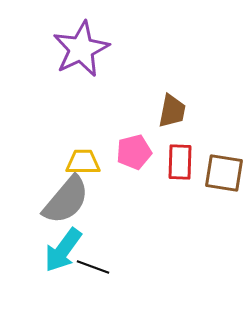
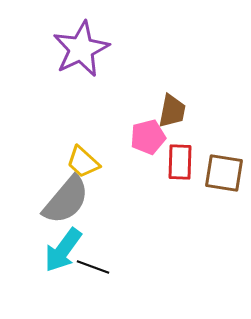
pink pentagon: moved 14 px right, 15 px up
yellow trapezoid: rotated 138 degrees counterclockwise
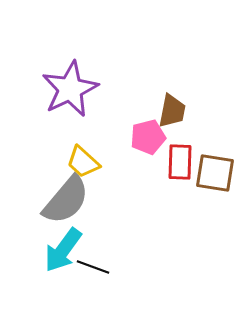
purple star: moved 11 px left, 40 px down
brown square: moved 9 px left
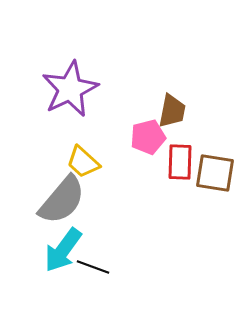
gray semicircle: moved 4 px left
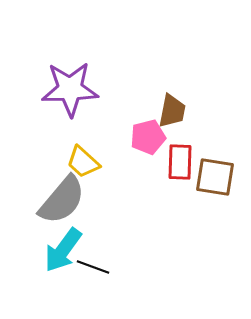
purple star: rotated 24 degrees clockwise
brown square: moved 4 px down
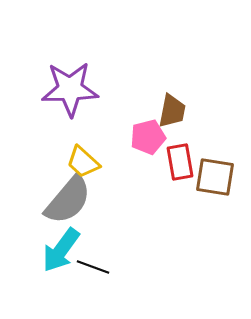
red rectangle: rotated 12 degrees counterclockwise
gray semicircle: moved 6 px right
cyan arrow: moved 2 px left
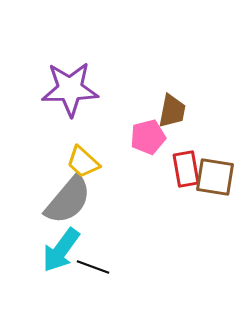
red rectangle: moved 6 px right, 7 px down
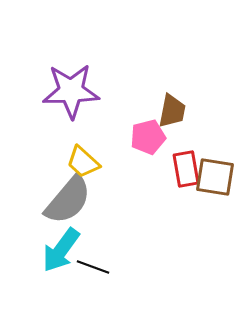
purple star: moved 1 px right, 2 px down
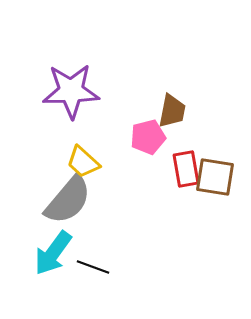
cyan arrow: moved 8 px left, 3 px down
